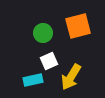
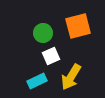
white square: moved 2 px right, 5 px up
cyan rectangle: moved 4 px right, 1 px down; rotated 12 degrees counterclockwise
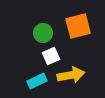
yellow arrow: moved 2 px up; rotated 132 degrees counterclockwise
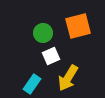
yellow arrow: moved 3 px left, 3 px down; rotated 132 degrees clockwise
cyan rectangle: moved 5 px left, 3 px down; rotated 30 degrees counterclockwise
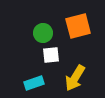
white square: moved 1 px up; rotated 18 degrees clockwise
yellow arrow: moved 7 px right
cyan rectangle: moved 2 px right, 1 px up; rotated 36 degrees clockwise
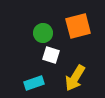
white square: rotated 24 degrees clockwise
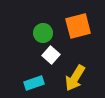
white square: rotated 24 degrees clockwise
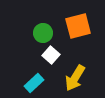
cyan rectangle: rotated 24 degrees counterclockwise
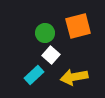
green circle: moved 2 px right
yellow arrow: moved 1 px left, 1 px up; rotated 48 degrees clockwise
cyan rectangle: moved 8 px up
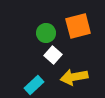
green circle: moved 1 px right
white square: moved 2 px right
cyan rectangle: moved 10 px down
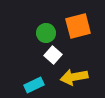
cyan rectangle: rotated 18 degrees clockwise
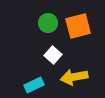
green circle: moved 2 px right, 10 px up
